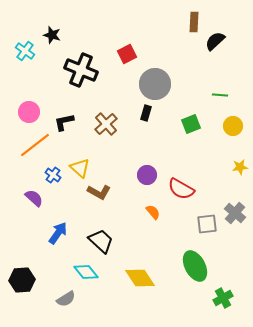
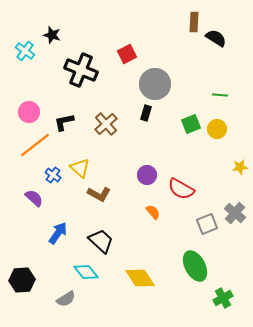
black semicircle: moved 1 px right, 3 px up; rotated 75 degrees clockwise
yellow circle: moved 16 px left, 3 px down
brown L-shape: moved 2 px down
gray square: rotated 15 degrees counterclockwise
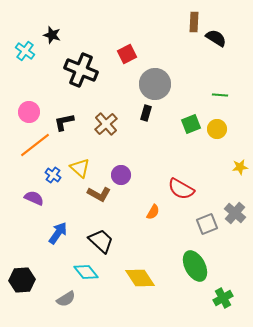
purple circle: moved 26 px left
purple semicircle: rotated 18 degrees counterclockwise
orange semicircle: rotated 70 degrees clockwise
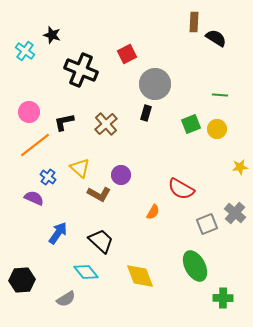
blue cross: moved 5 px left, 2 px down
yellow diamond: moved 2 px up; rotated 12 degrees clockwise
green cross: rotated 30 degrees clockwise
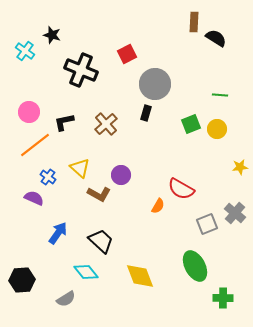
orange semicircle: moved 5 px right, 6 px up
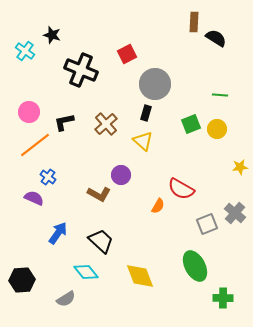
yellow triangle: moved 63 px right, 27 px up
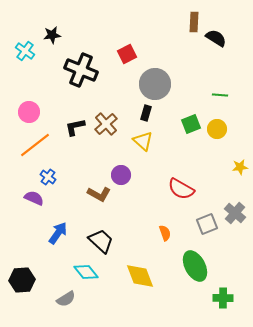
black star: rotated 24 degrees counterclockwise
black L-shape: moved 11 px right, 5 px down
orange semicircle: moved 7 px right, 27 px down; rotated 49 degrees counterclockwise
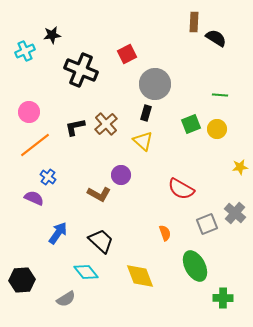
cyan cross: rotated 30 degrees clockwise
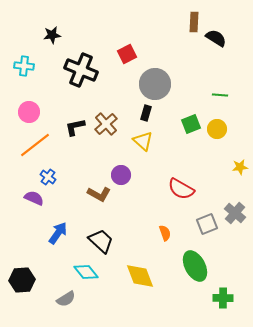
cyan cross: moved 1 px left, 15 px down; rotated 30 degrees clockwise
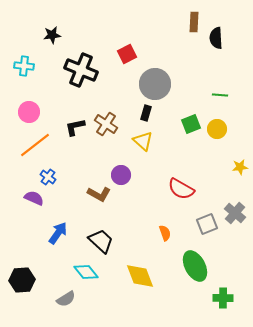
black semicircle: rotated 125 degrees counterclockwise
brown cross: rotated 15 degrees counterclockwise
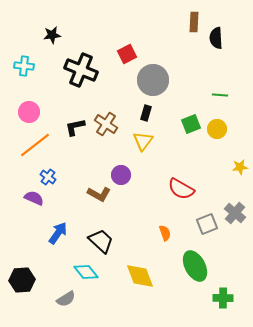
gray circle: moved 2 px left, 4 px up
yellow triangle: rotated 25 degrees clockwise
